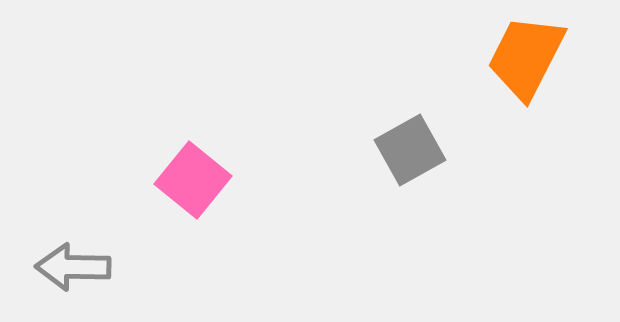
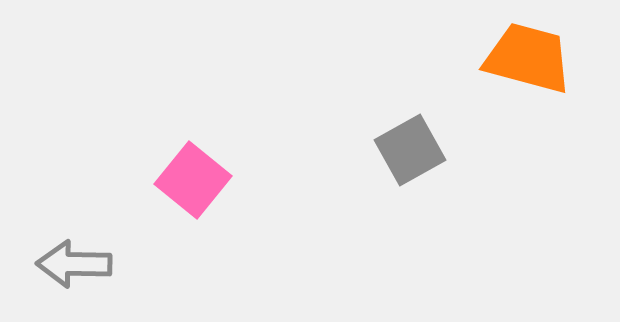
orange trapezoid: moved 2 px right, 1 px down; rotated 78 degrees clockwise
gray arrow: moved 1 px right, 3 px up
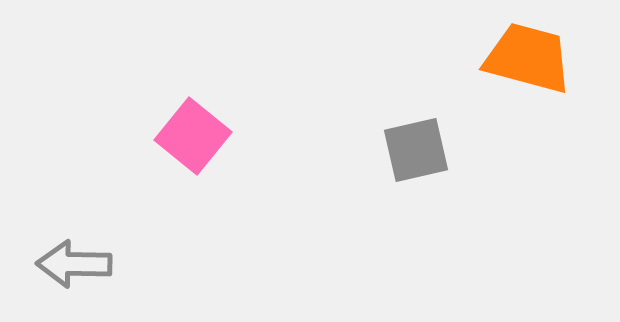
gray square: moved 6 px right; rotated 16 degrees clockwise
pink square: moved 44 px up
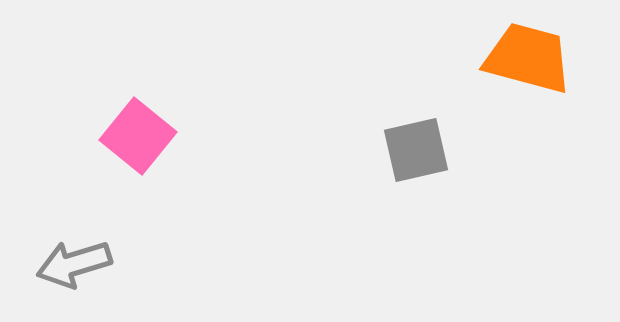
pink square: moved 55 px left
gray arrow: rotated 18 degrees counterclockwise
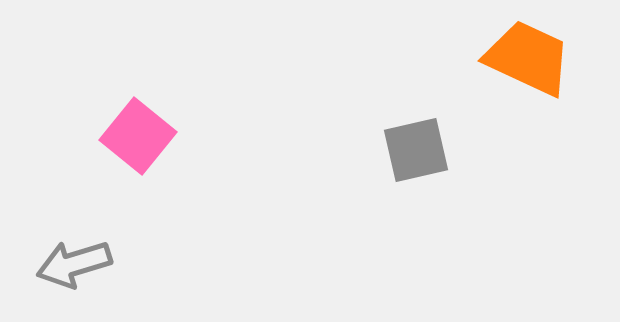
orange trapezoid: rotated 10 degrees clockwise
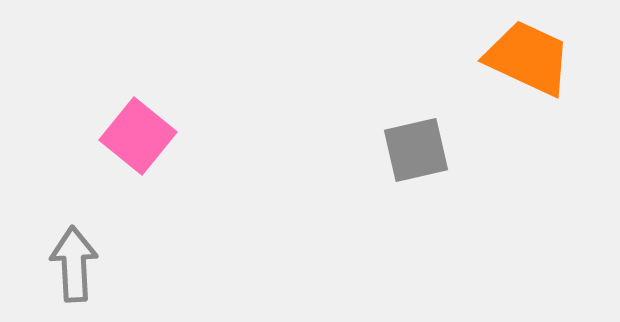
gray arrow: rotated 104 degrees clockwise
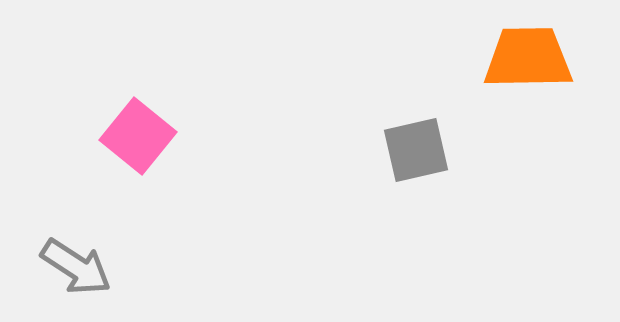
orange trapezoid: rotated 26 degrees counterclockwise
gray arrow: moved 2 px right, 3 px down; rotated 126 degrees clockwise
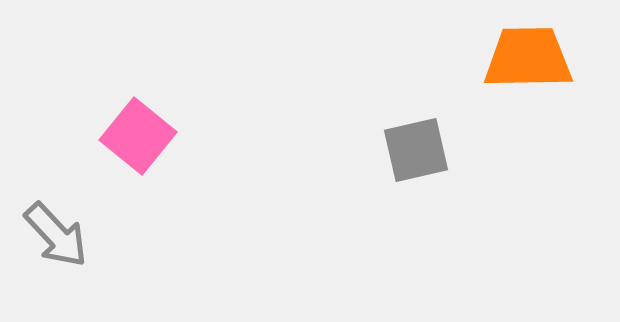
gray arrow: moved 20 px left, 32 px up; rotated 14 degrees clockwise
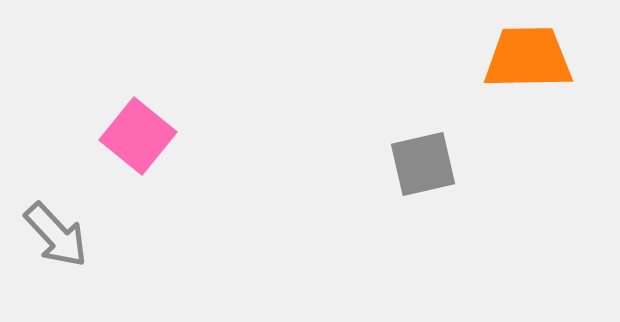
gray square: moved 7 px right, 14 px down
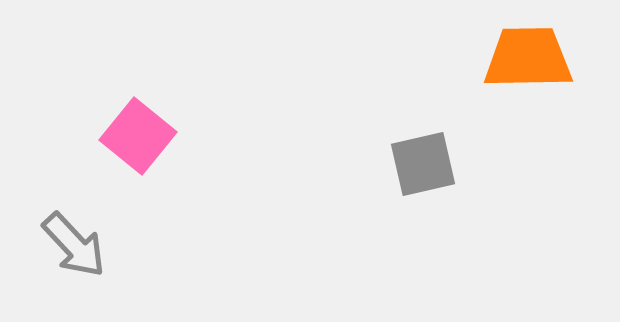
gray arrow: moved 18 px right, 10 px down
